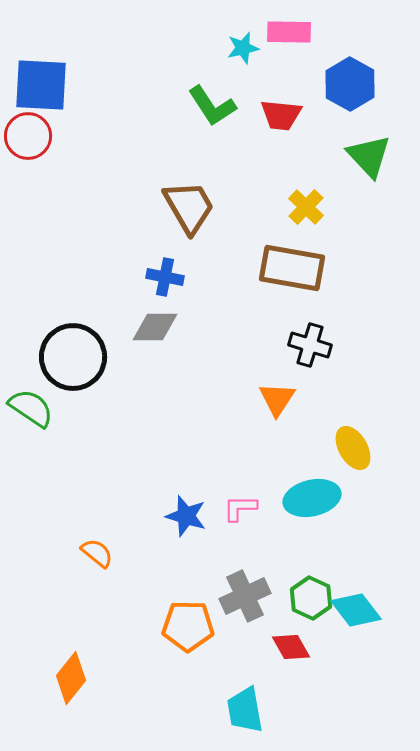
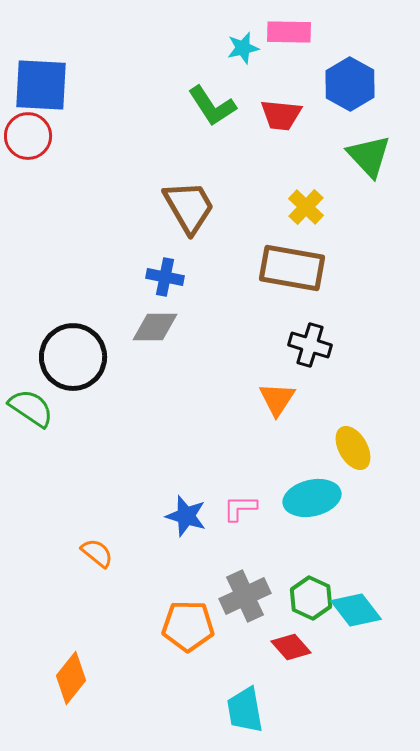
red diamond: rotated 12 degrees counterclockwise
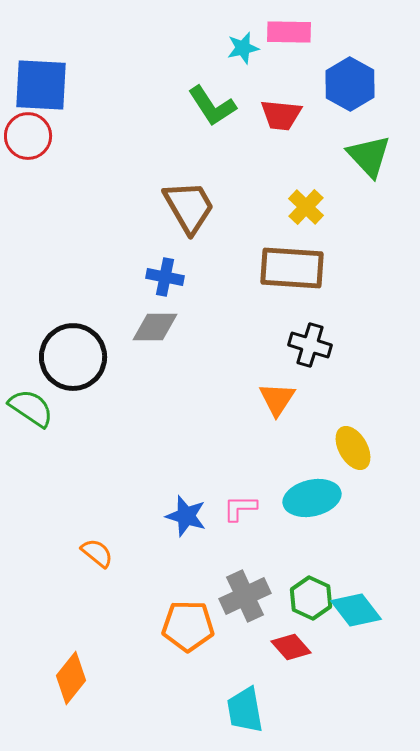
brown rectangle: rotated 6 degrees counterclockwise
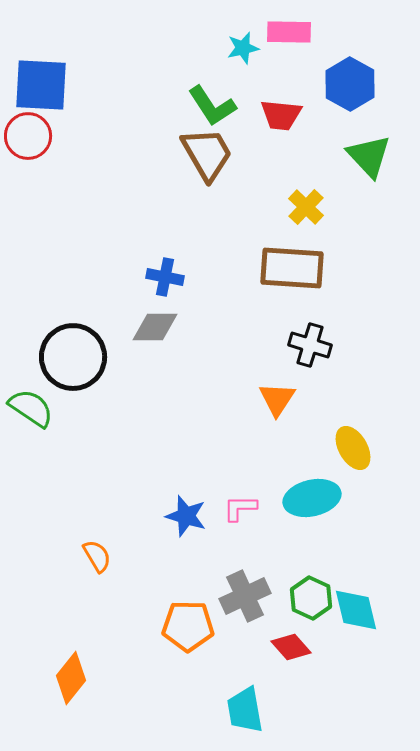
brown trapezoid: moved 18 px right, 53 px up
orange semicircle: moved 3 px down; rotated 20 degrees clockwise
cyan diamond: rotated 24 degrees clockwise
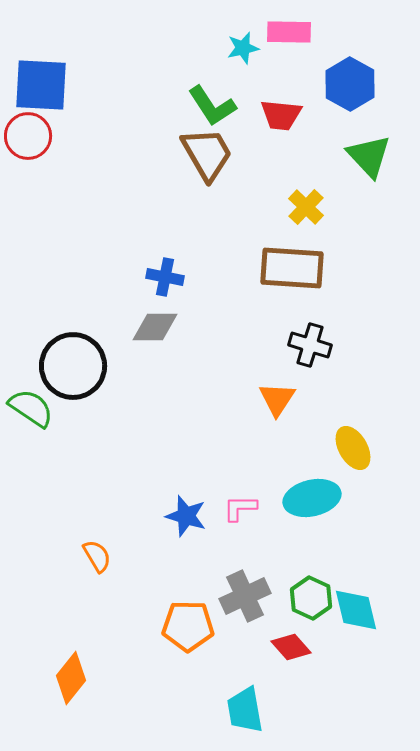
black circle: moved 9 px down
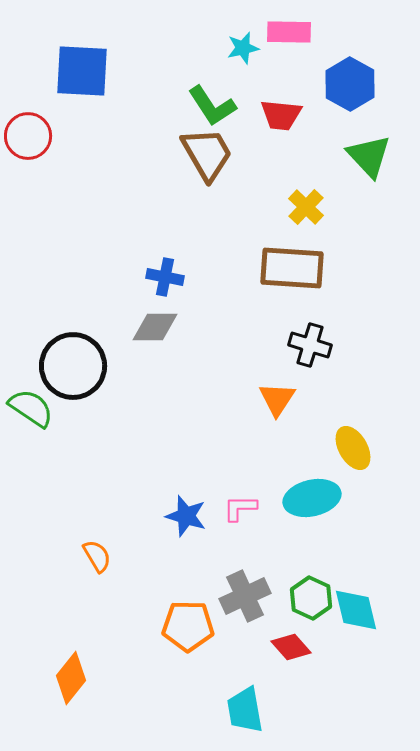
blue square: moved 41 px right, 14 px up
